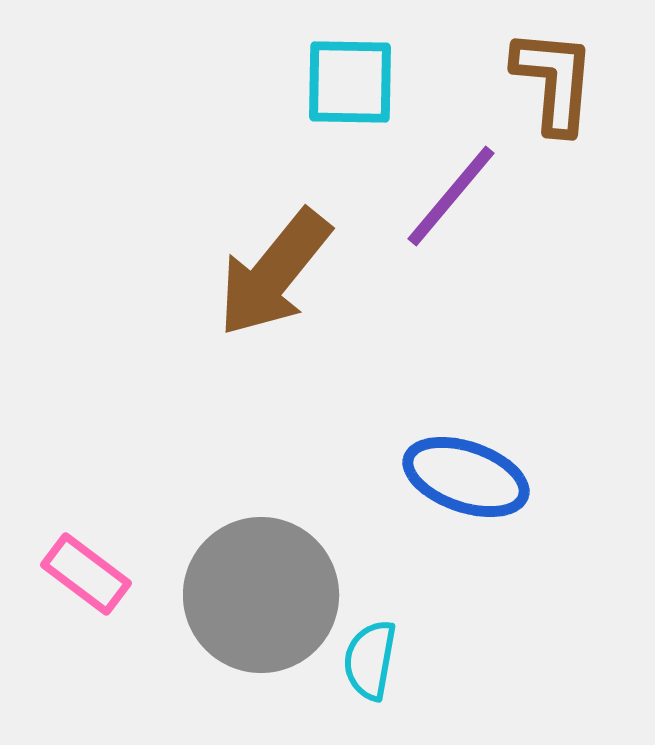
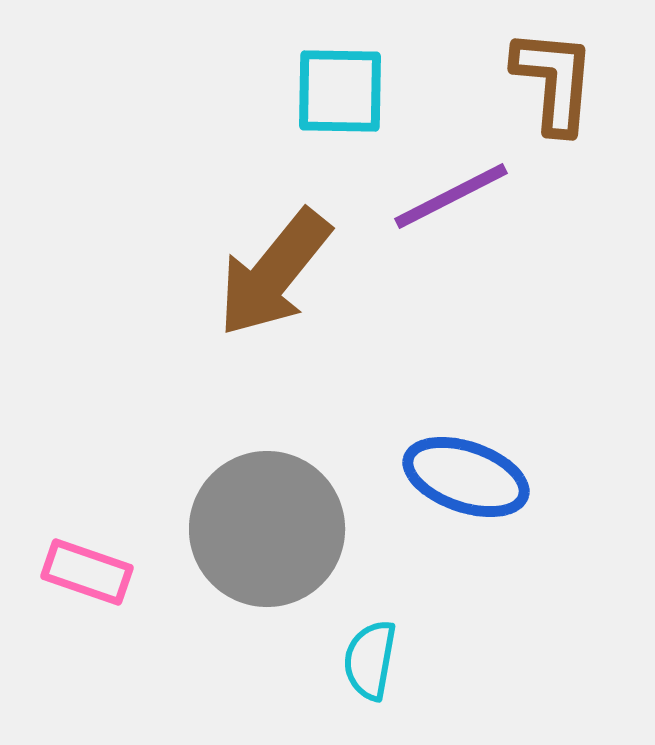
cyan square: moved 10 px left, 9 px down
purple line: rotated 23 degrees clockwise
pink rectangle: moved 1 px right, 2 px up; rotated 18 degrees counterclockwise
gray circle: moved 6 px right, 66 px up
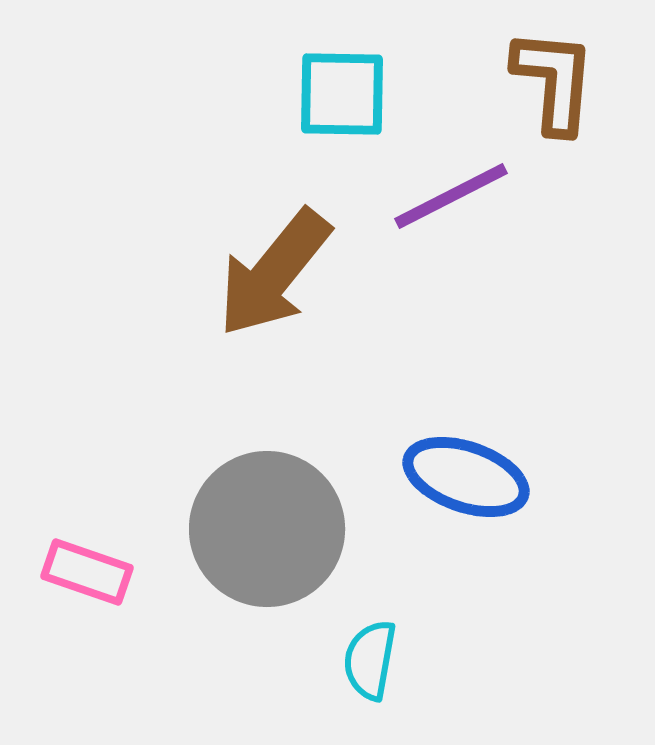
cyan square: moved 2 px right, 3 px down
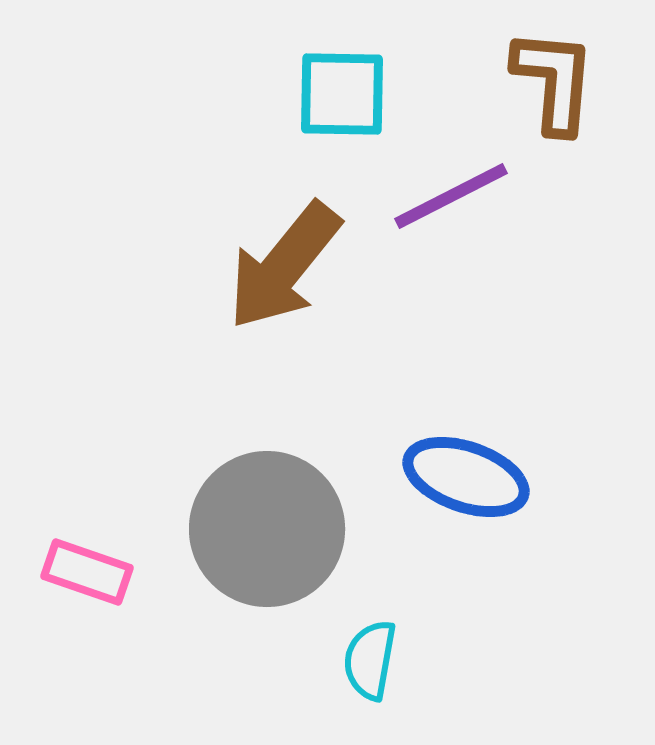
brown arrow: moved 10 px right, 7 px up
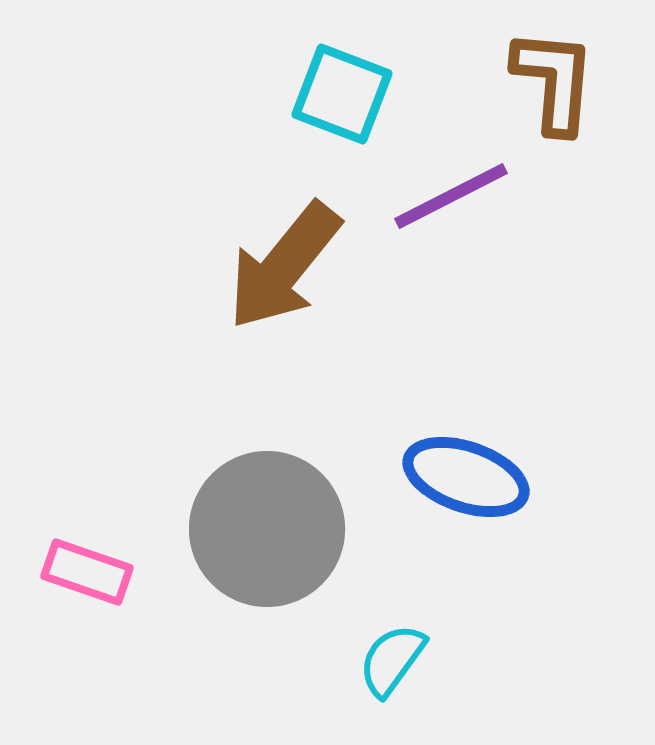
cyan square: rotated 20 degrees clockwise
cyan semicircle: moved 22 px right; rotated 26 degrees clockwise
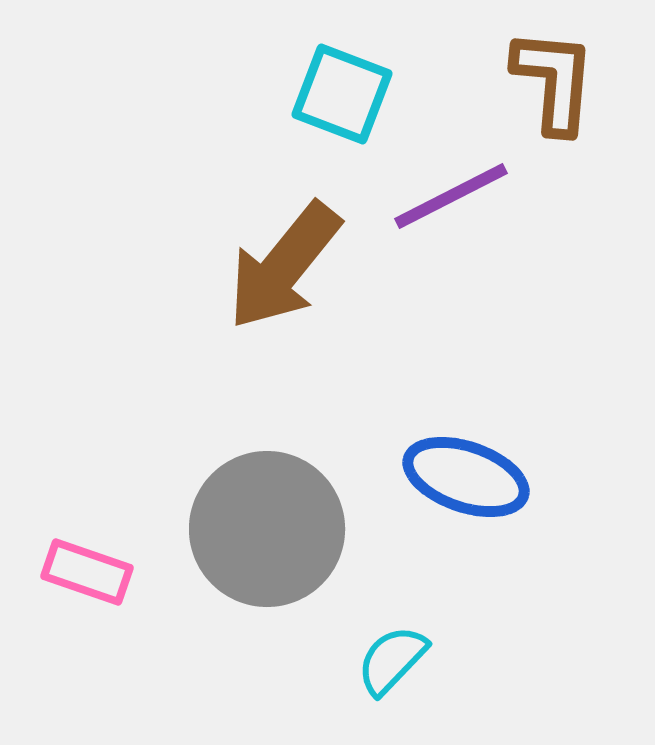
cyan semicircle: rotated 8 degrees clockwise
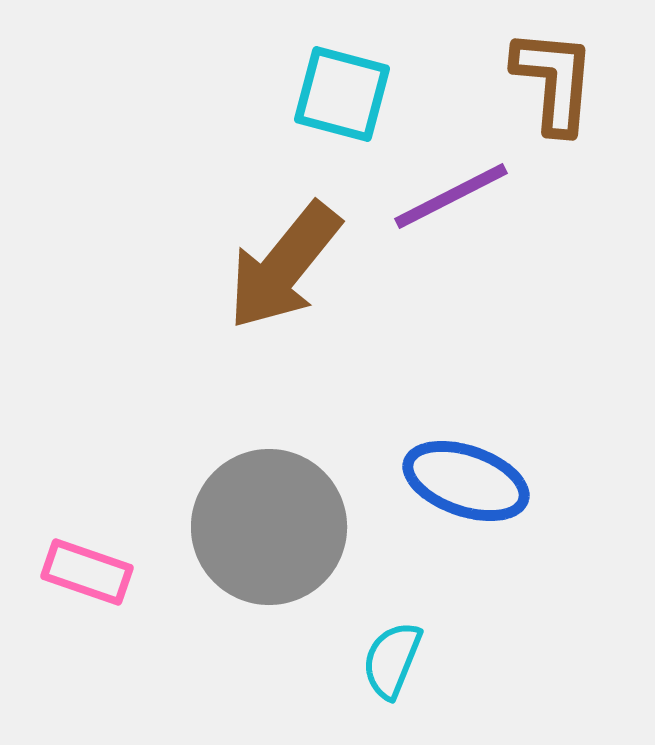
cyan square: rotated 6 degrees counterclockwise
blue ellipse: moved 4 px down
gray circle: moved 2 px right, 2 px up
cyan semicircle: rotated 22 degrees counterclockwise
